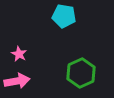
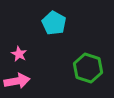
cyan pentagon: moved 10 px left, 7 px down; rotated 20 degrees clockwise
green hexagon: moved 7 px right, 5 px up; rotated 16 degrees counterclockwise
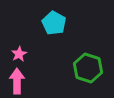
pink star: rotated 14 degrees clockwise
pink arrow: rotated 80 degrees counterclockwise
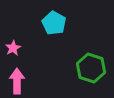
pink star: moved 6 px left, 6 px up
green hexagon: moved 3 px right
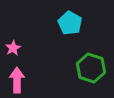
cyan pentagon: moved 16 px right
pink arrow: moved 1 px up
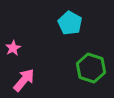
pink arrow: moved 7 px right; rotated 40 degrees clockwise
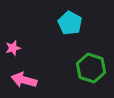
pink star: rotated 14 degrees clockwise
pink arrow: rotated 115 degrees counterclockwise
